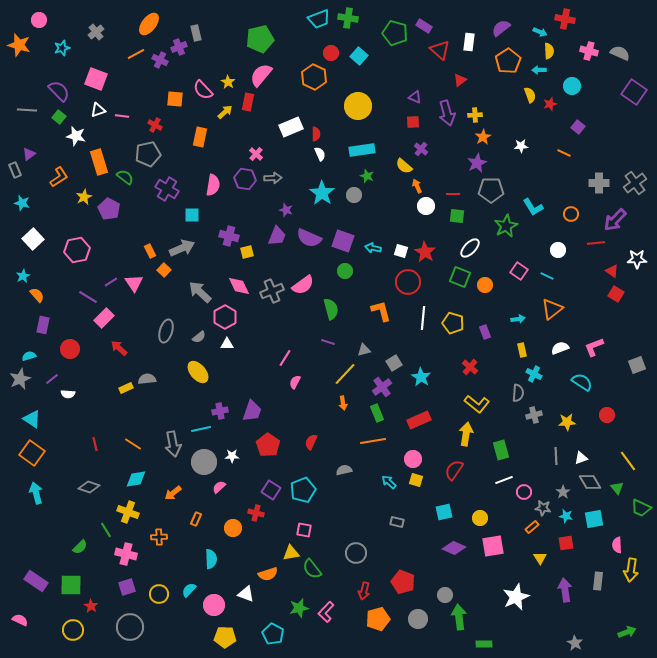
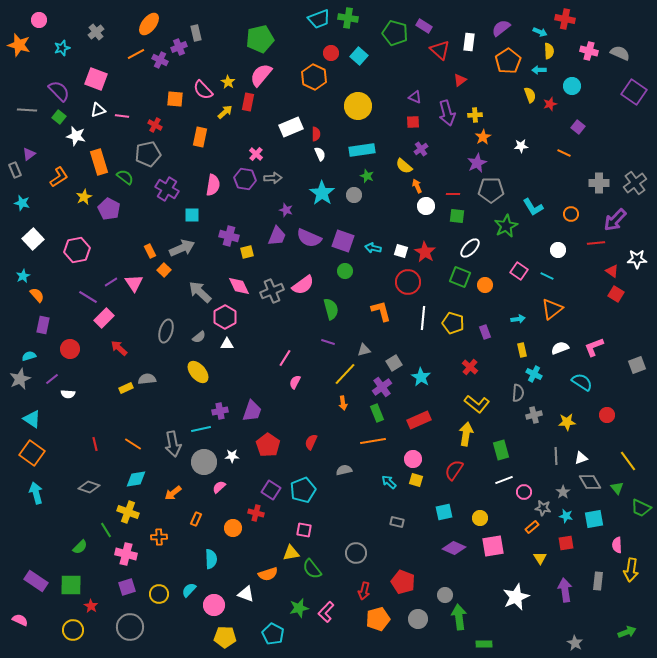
purple cross at (421, 149): rotated 16 degrees clockwise
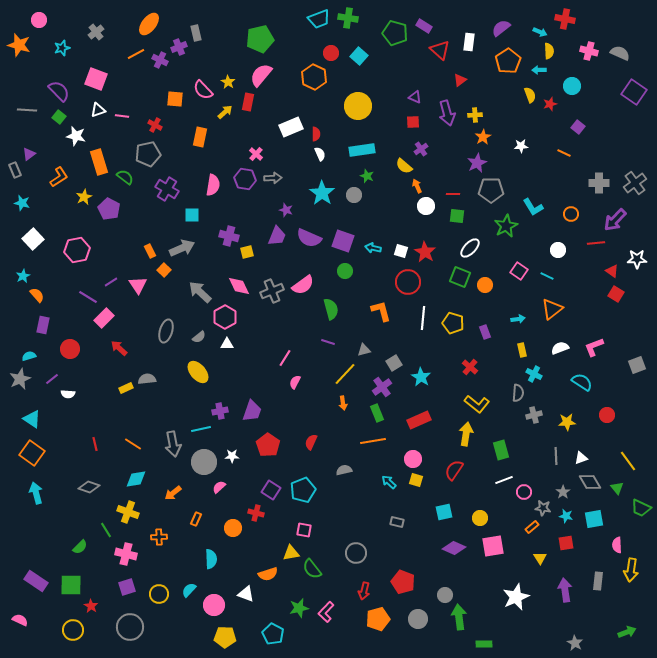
pink triangle at (134, 283): moved 4 px right, 2 px down
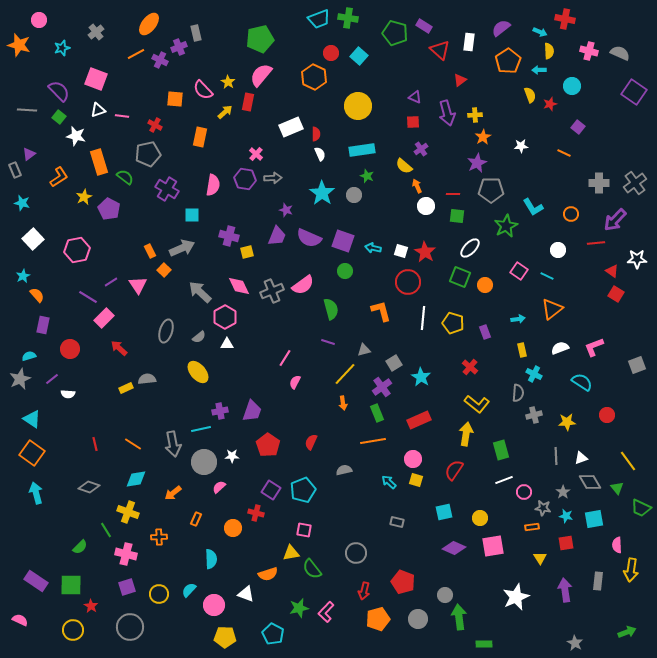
orange rectangle at (532, 527): rotated 32 degrees clockwise
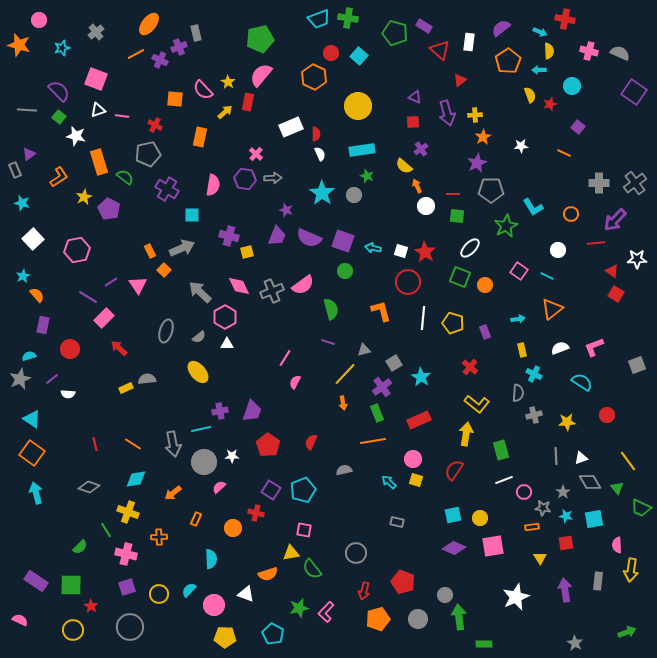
cyan square at (444, 512): moved 9 px right, 3 px down
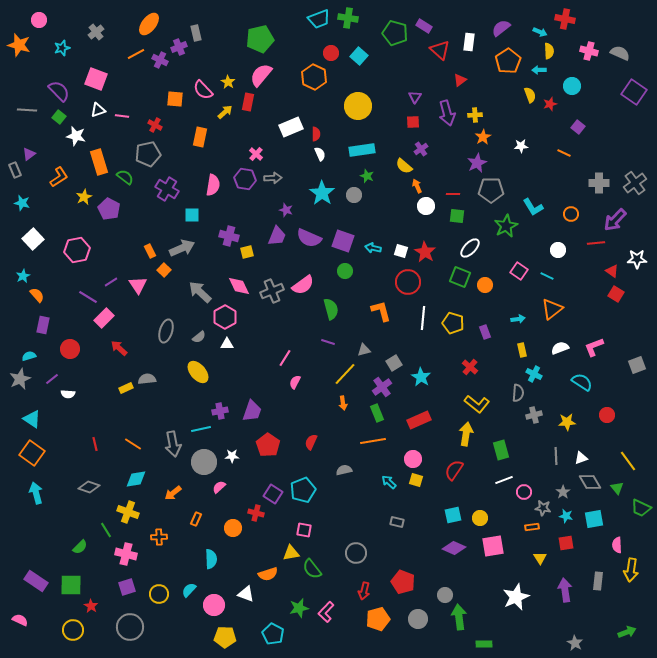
purple triangle at (415, 97): rotated 40 degrees clockwise
purple square at (271, 490): moved 2 px right, 4 px down
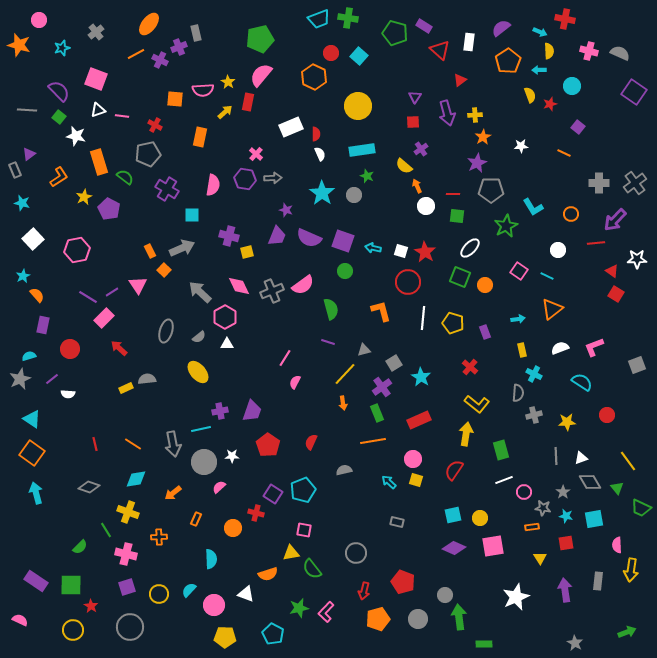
pink semicircle at (203, 90): rotated 50 degrees counterclockwise
purple line at (111, 282): moved 1 px right, 10 px down
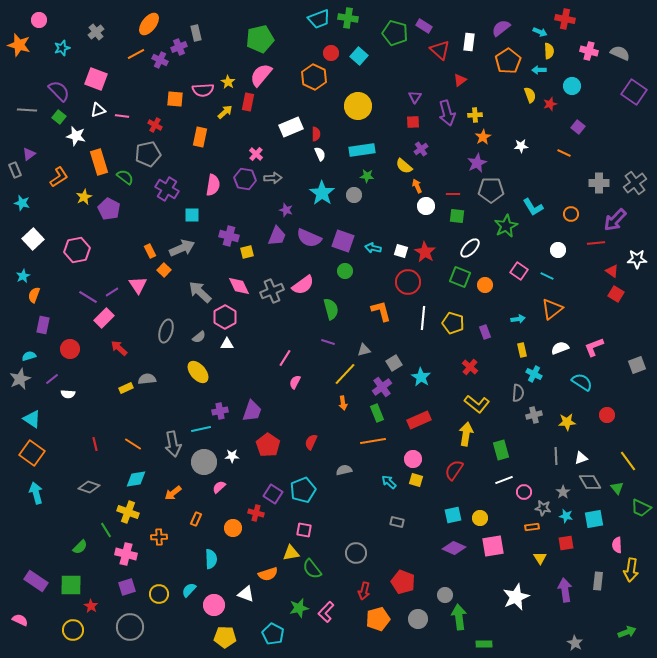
green star at (367, 176): rotated 16 degrees counterclockwise
orange semicircle at (37, 295): moved 3 px left; rotated 119 degrees counterclockwise
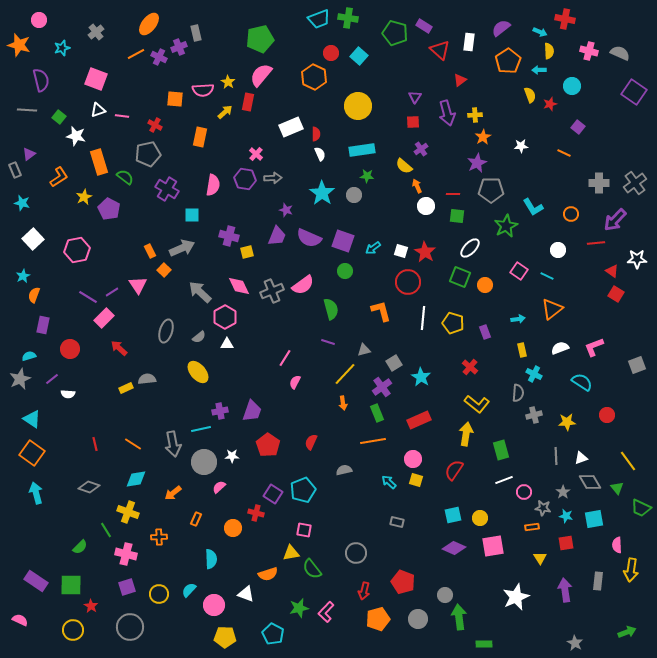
purple cross at (160, 60): moved 1 px left, 3 px up
purple semicircle at (59, 91): moved 18 px left, 11 px up; rotated 30 degrees clockwise
cyan arrow at (373, 248): rotated 49 degrees counterclockwise
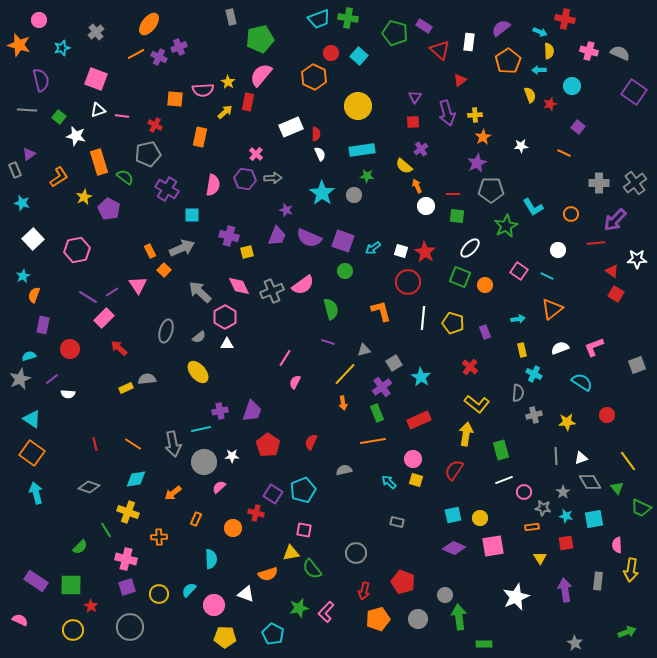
gray rectangle at (196, 33): moved 35 px right, 16 px up
pink cross at (126, 554): moved 5 px down
